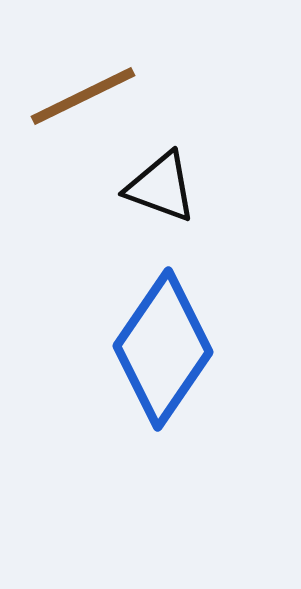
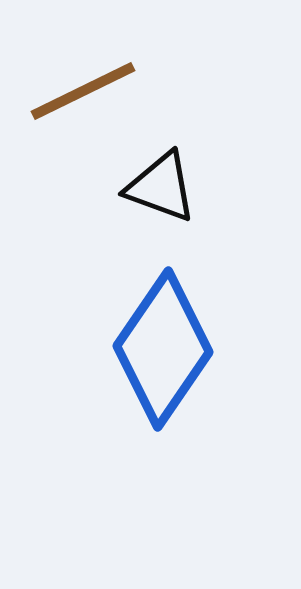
brown line: moved 5 px up
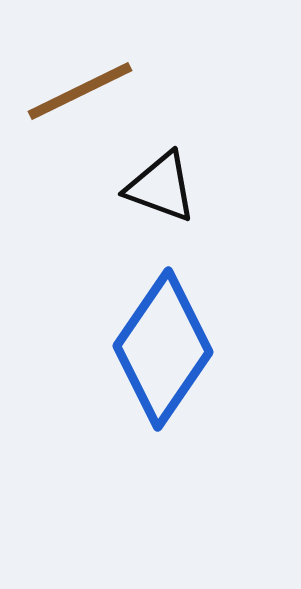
brown line: moved 3 px left
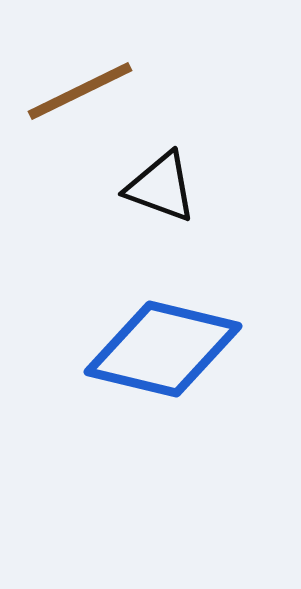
blue diamond: rotated 69 degrees clockwise
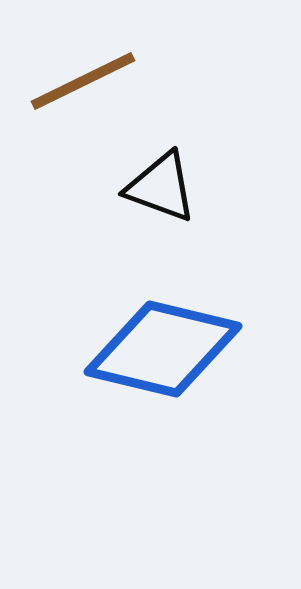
brown line: moved 3 px right, 10 px up
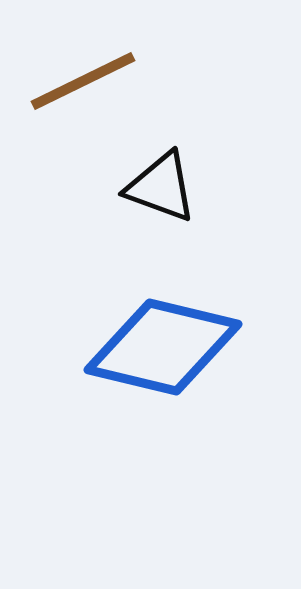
blue diamond: moved 2 px up
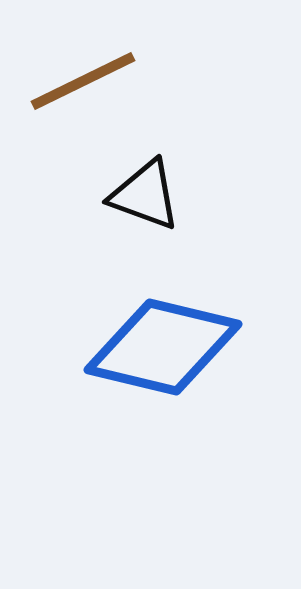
black triangle: moved 16 px left, 8 px down
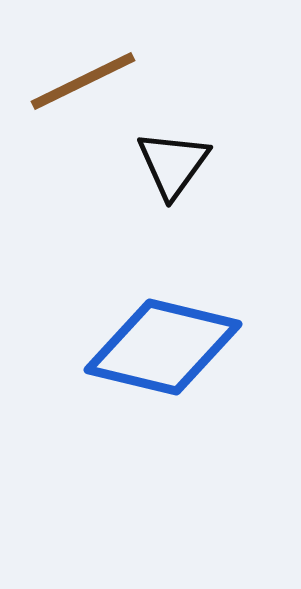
black triangle: moved 28 px right, 31 px up; rotated 46 degrees clockwise
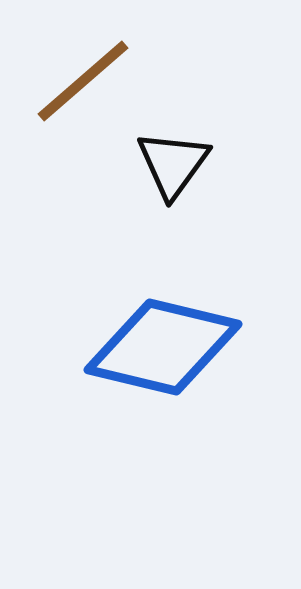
brown line: rotated 15 degrees counterclockwise
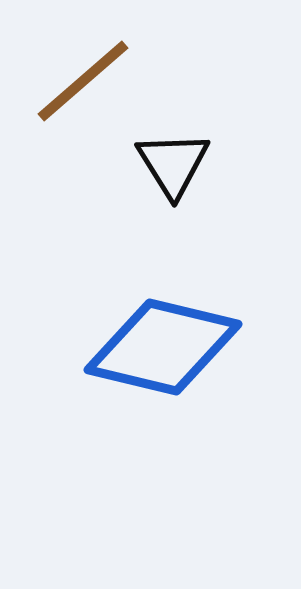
black triangle: rotated 8 degrees counterclockwise
